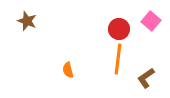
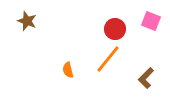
pink square: rotated 18 degrees counterclockwise
red circle: moved 4 px left
orange line: moved 10 px left; rotated 32 degrees clockwise
brown L-shape: rotated 10 degrees counterclockwise
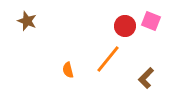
red circle: moved 10 px right, 3 px up
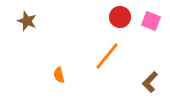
red circle: moved 5 px left, 9 px up
orange line: moved 1 px left, 3 px up
orange semicircle: moved 9 px left, 5 px down
brown L-shape: moved 4 px right, 4 px down
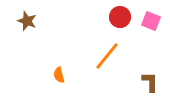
brown L-shape: rotated 135 degrees clockwise
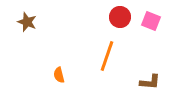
brown star: moved 1 px down
orange line: rotated 20 degrees counterclockwise
brown L-shape: rotated 95 degrees clockwise
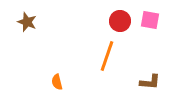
red circle: moved 4 px down
pink square: moved 1 px left, 1 px up; rotated 12 degrees counterclockwise
orange semicircle: moved 2 px left, 7 px down
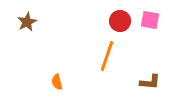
brown star: rotated 24 degrees clockwise
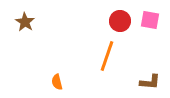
brown star: moved 2 px left; rotated 12 degrees counterclockwise
